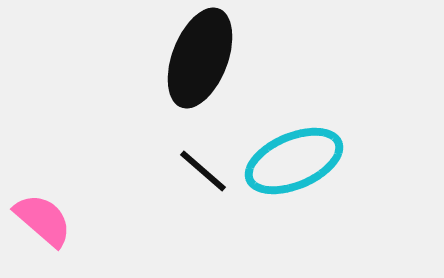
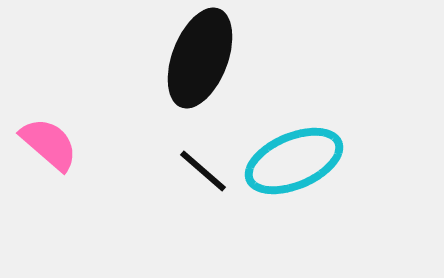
pink semicircle: moved 6 px right, 76 px up
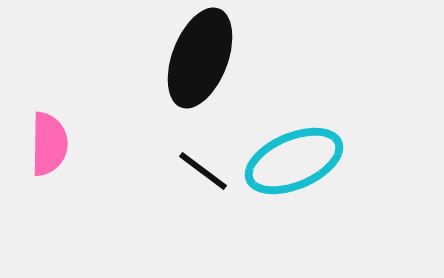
pink semicircle: rotated 50 degrees clockwise
black line: rotated 4 degrees counterclockwise
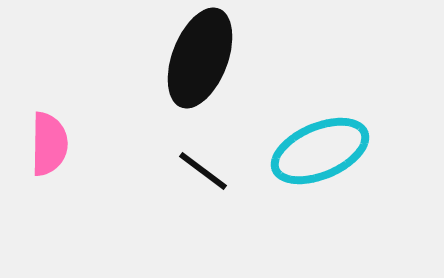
cyan ellipse: moved 26 px right, 10 px up
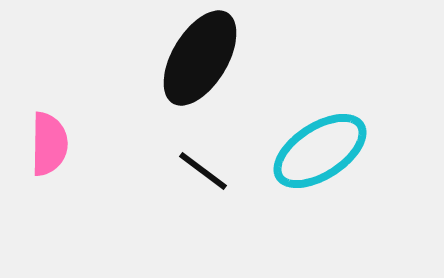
black ellipse: rotated 10 degrees clockwise
cyan ellipse: rotated 10 degrees counterclockwise
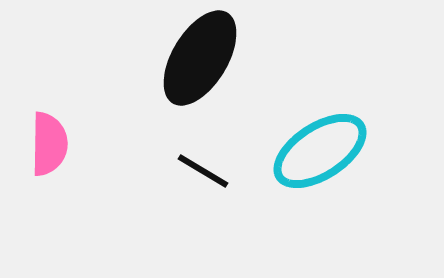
black line: rotated 6 degrees counterclockwise
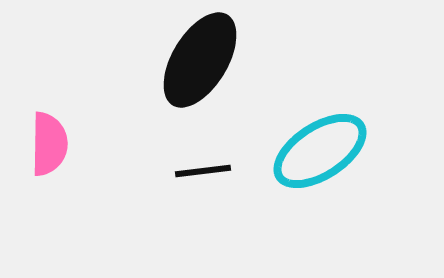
black ellipse: moved 2 px down
black line: rotated 38 degrees counterclockwise
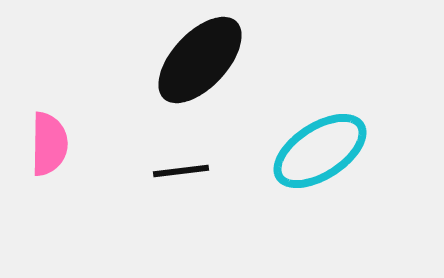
black ellipse: rotated 12 degrees clockwise
black line: moved 22 px left
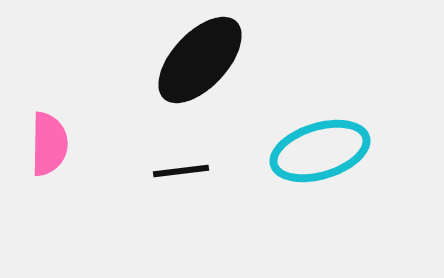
cyan ellipse: rotated 16 degrees clockwise
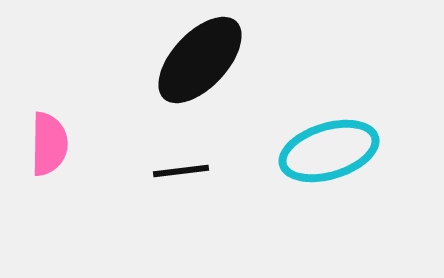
cyan ellipse: moved 9 px right
